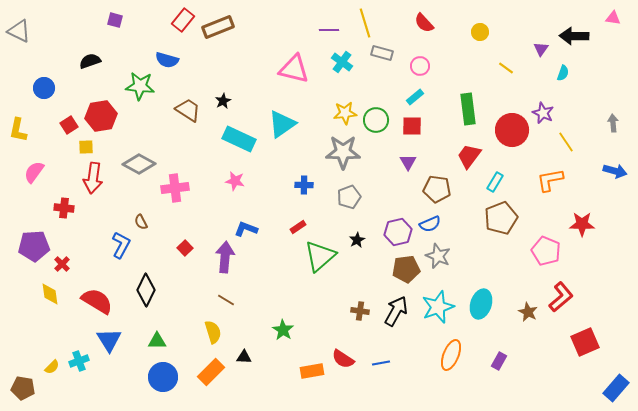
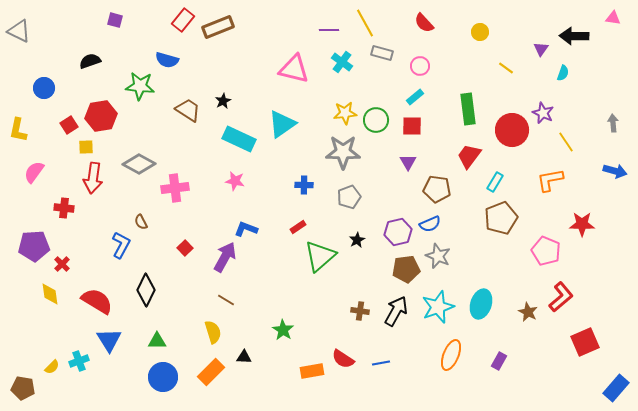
yellow line at (365, 23): rotated 12 degrees counterclockwise
purple arrow at (225, 257): rotated 24 degrees clockwise
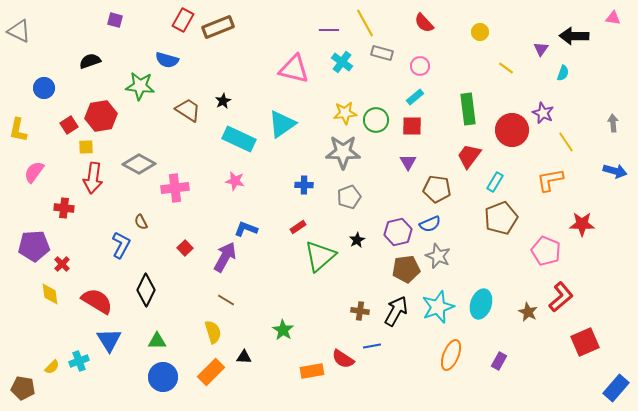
red rectangle at (183, 20): rotated 10 degrees counterclockwise
blue line at (381, 363): moved 9 px left, 17 px up
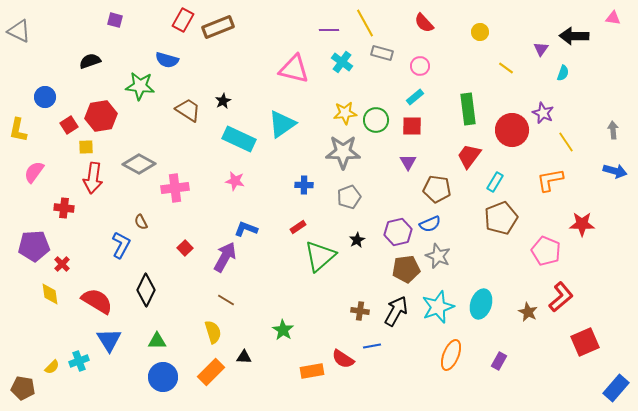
blue circle at (44, 88): moved 1 px right, 9 px down
gray arrow at (613, 123): moved 7 px down
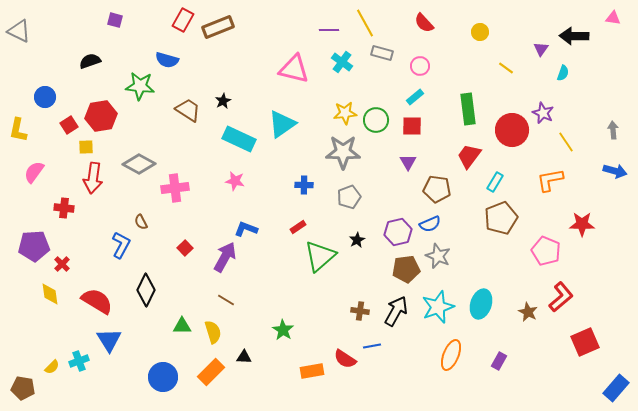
green triangle at (157, 341): moved 25 px right, 15 px up
red semicircle at (343, 359): moved 2 px right
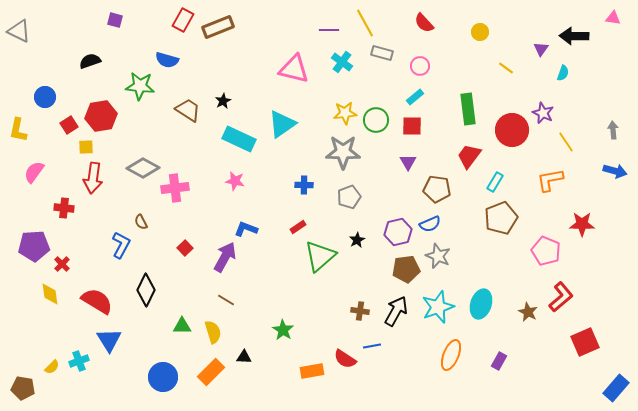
gray diamond at (139, 164): moved 4 px right, 4 px down
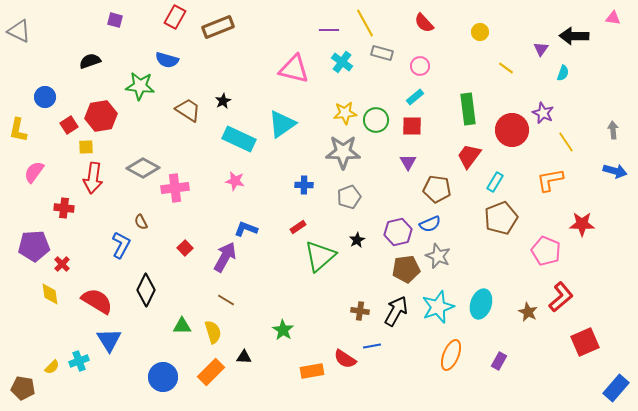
red rectangle at (183, 20): moved 8 px left, 3 px up
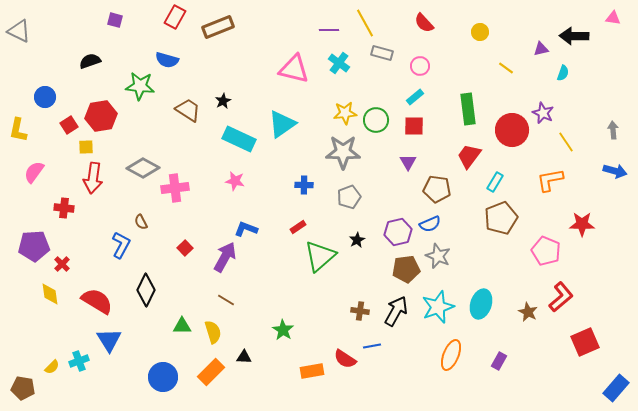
purple triangle at (541, 49): rotated 42 degrees clockwise
cyan cross at (342, 62): moved 3 px left, 1 px down
red square at (412, 126): moved 2 px right
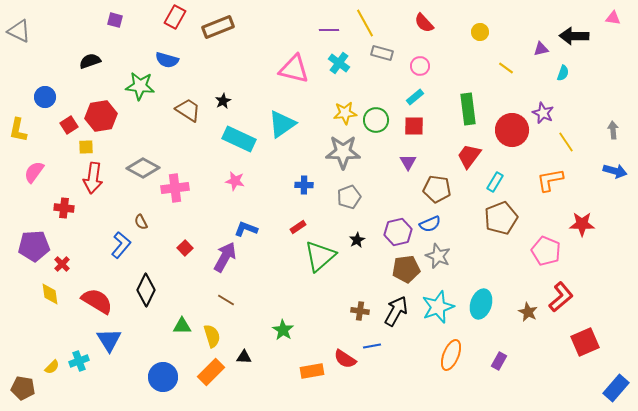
blue L-shape at (121, 245): rotated 12 degrees clockwise
yellow semicircle at (213, 332): moved 1 px left, 4 px down
